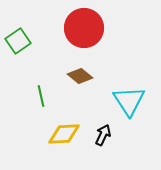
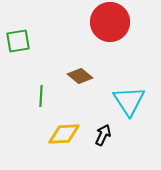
red circle: moved 26 px right, 6 px up
green square: rotated 25 degrees clockwise
green line: rotated 15 degrees clockwise
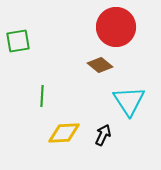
red circle: moved 6 px right, 5 px down
brown diamond: moved 20 px right, 11 px up
green line: moved 1 px right
yellow diamond: moved 1 px up
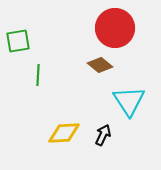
red circle: moved 1 px left, 1 px down
green line: moved 4 px left, 21 px up
